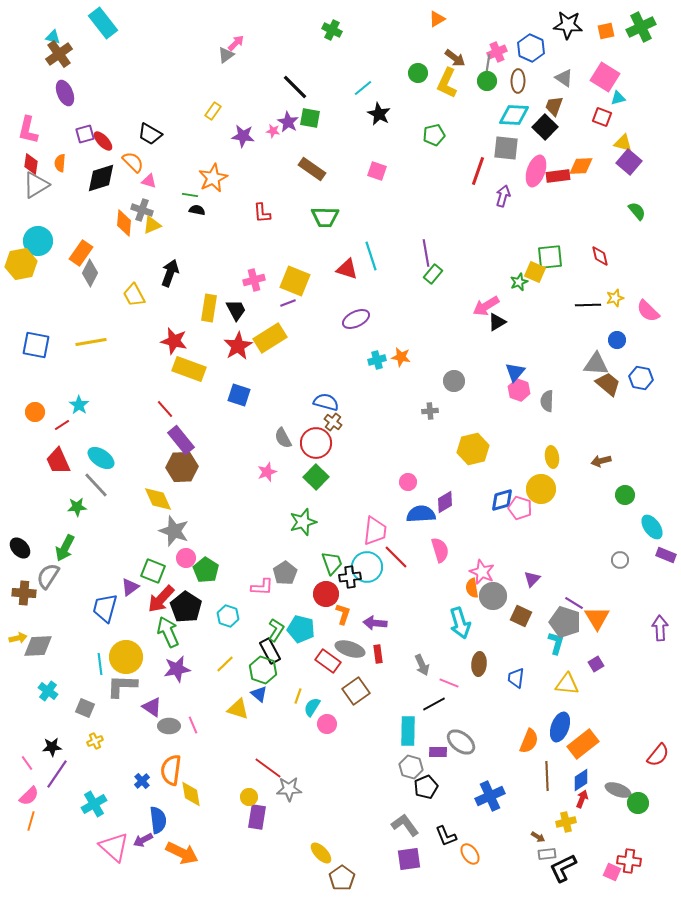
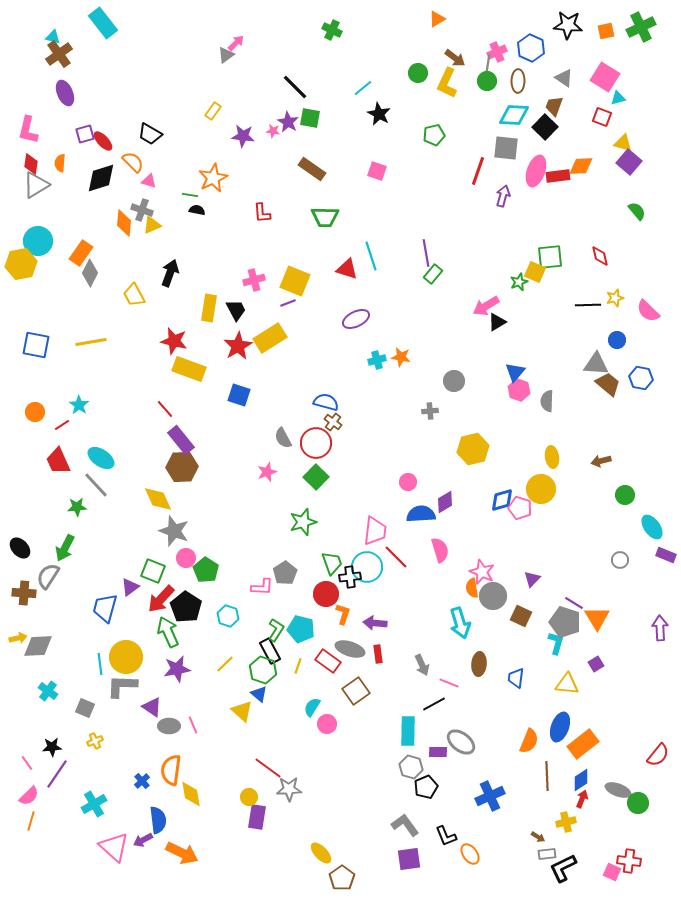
yellow line at (298, 696): moved 30 px up
yellow triangle at (238, 709): moved 4 px right, 2 px down; rotated 25 degrees clockwise
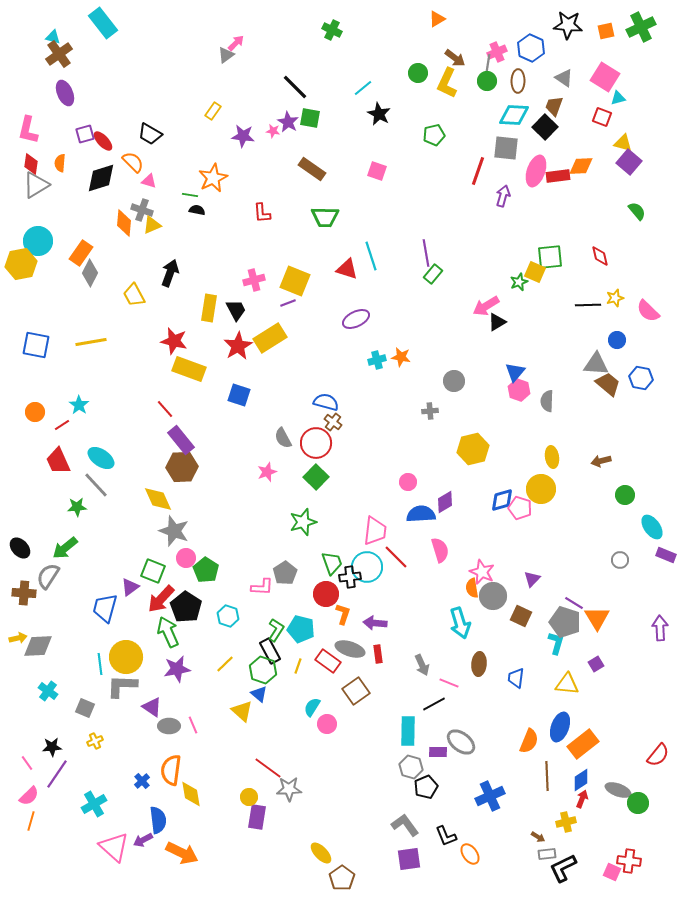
green arrow at (65, 548): rotated 24 degrees clockwise
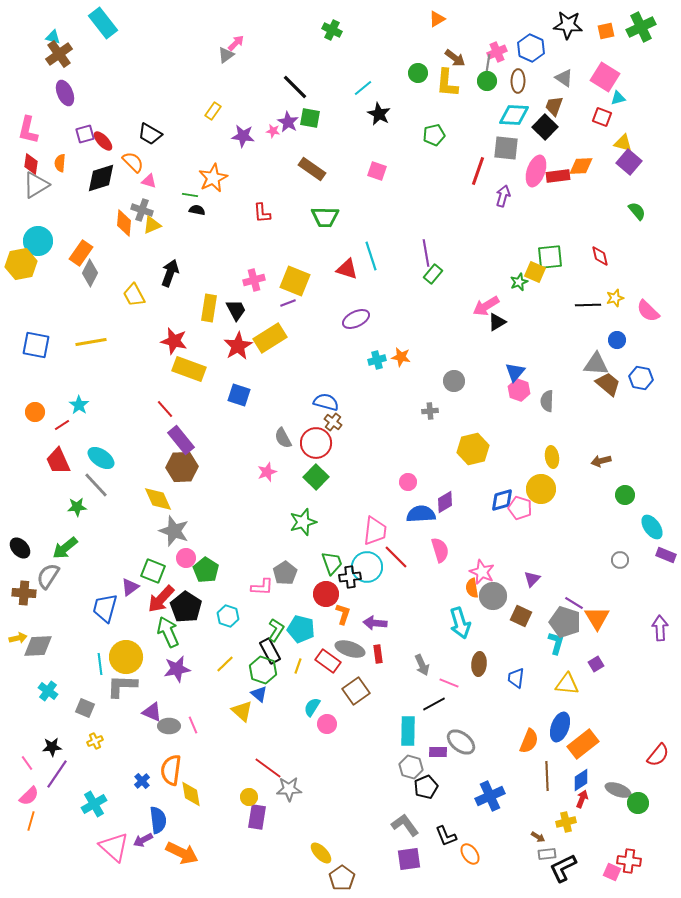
yellow L-shape at (447, 83): rotated 20 degrees counterclockwise
purple triangle at (152, 707): moved 5 px down; rotated 10 degrees counterclockwise
